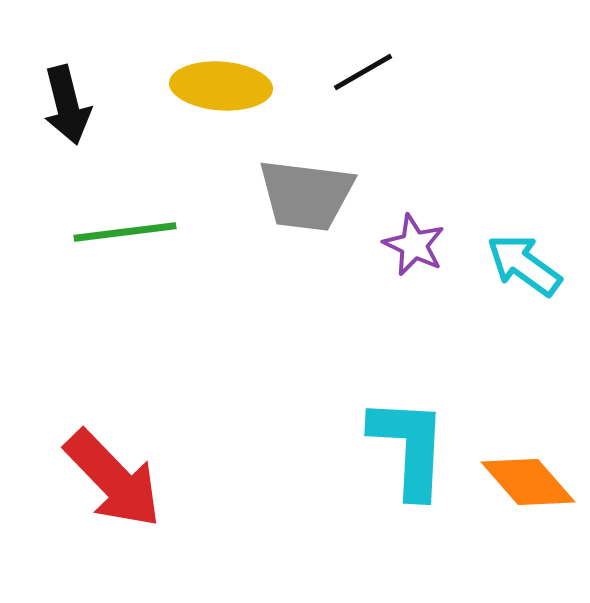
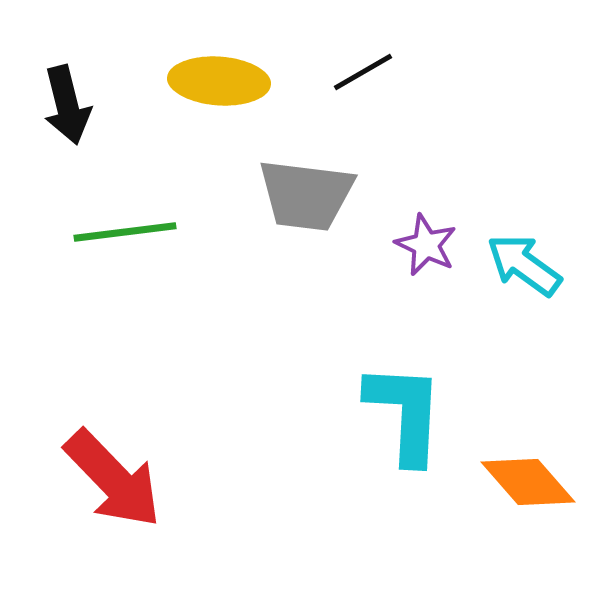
yellow ellipse: moved 2 px left, 5 px up
purple star: moved 12 px right
cyan L-shape: moved 4 px left, 34 px up
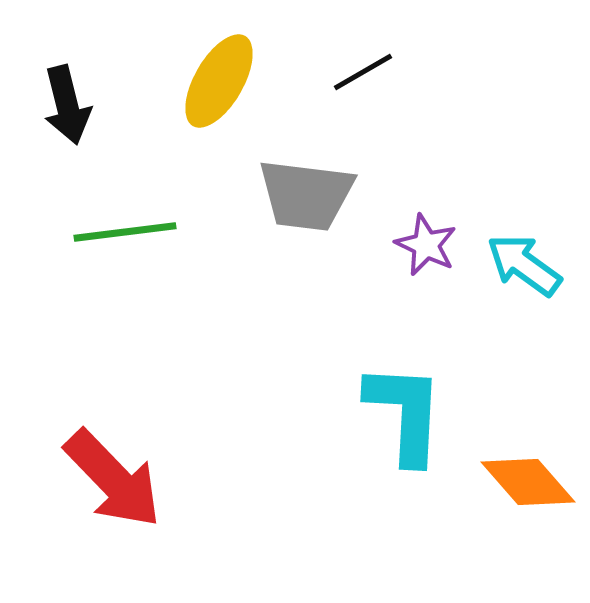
yellow ellipse: rotated 64 degrees counterclockwise
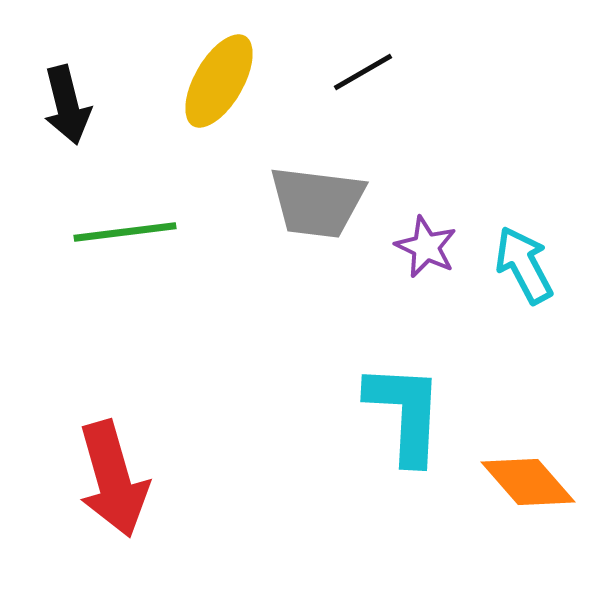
gray trapezoid: moved 11 px right, 7 px down
purple star: moved 2 px down
cyan arrow: rotated 26 degrees clockwise
red arrow: rotated 28 degrees clockwise
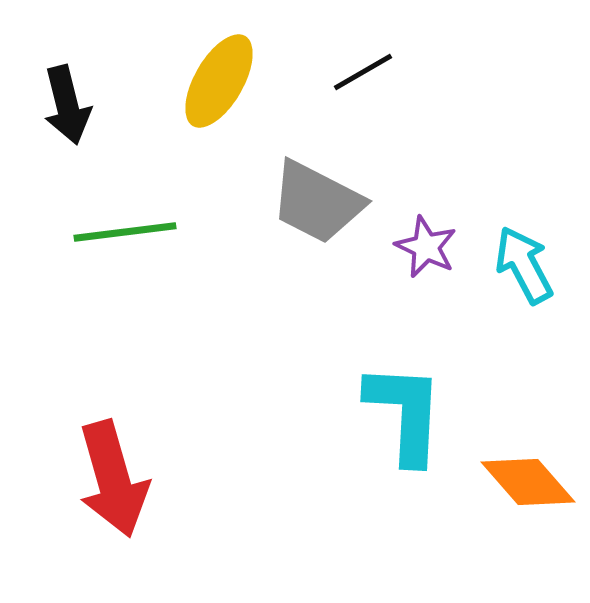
gray trapezoid: rotated 20 degrees clockwise
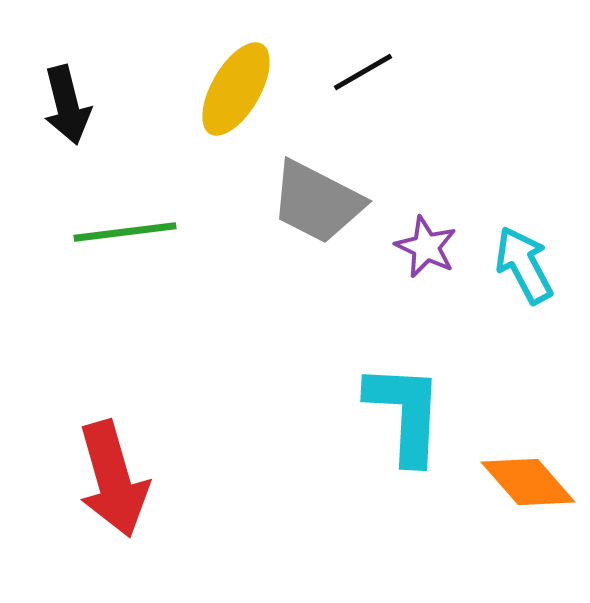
yellow ellipse: moved 17 px right, 8 px down
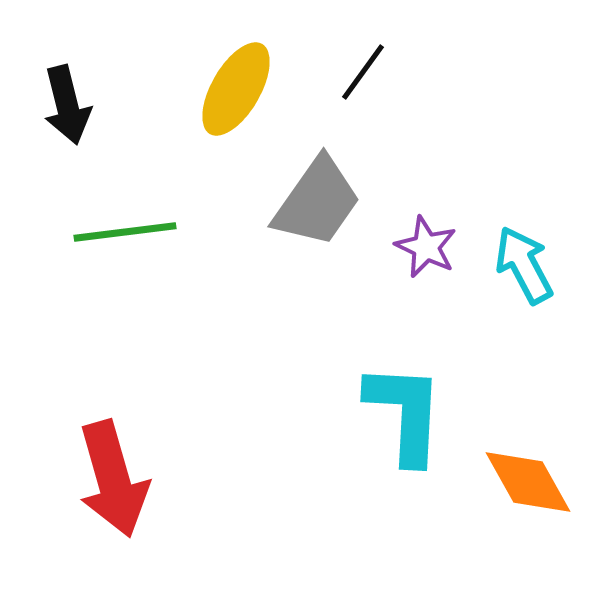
black line: rotated 24 degrees counterclockwise
gray trapezoid: rotated 82 degrees counterclockwise
orange diamond: rotated 12 degrees clockwise
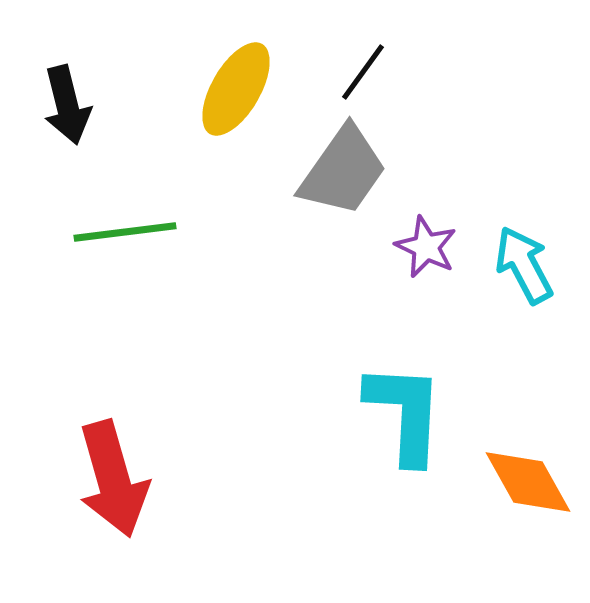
gray trapezoid: moved 26 px right, 31 px up
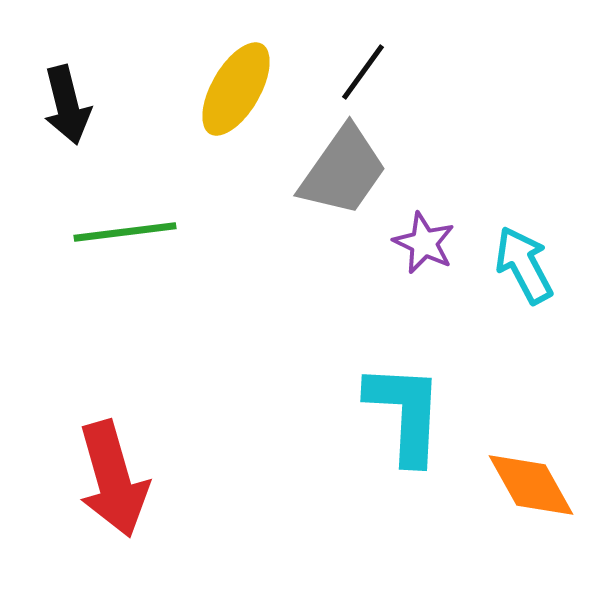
purple star: moved 2 px left, 4 px up
orange diamond: moved 3 px right, 3 px down
